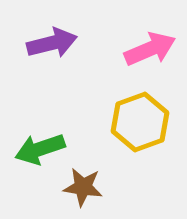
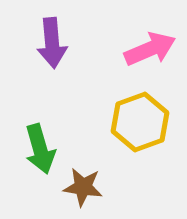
purple arrow: rotated 99 degrees clockwise
green arrow: rotated 87 degrees counterclockwise
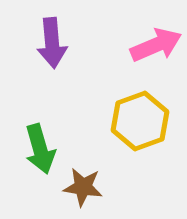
pink arrow: moved 6 px right, 4 px up
yellow hexagon: moved 1 px up
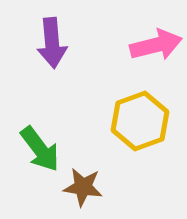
pink arrow: rotated 9 degrees clockwise
green arrow: rotated 21 degrees counterclockwise
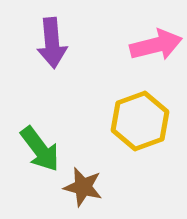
brown star: rotated 6 degrees clockwise
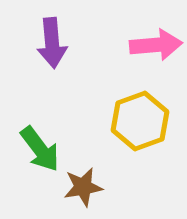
pink arrow: rotated 9 degrees clockwise
brown star: rotated 24 degrees counterclockwise
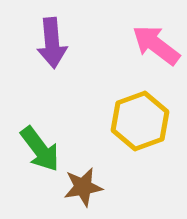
pink arrow: rotated 138 degrees counterclockwise
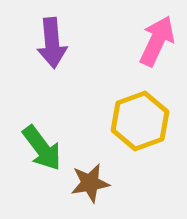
pink arrow: moved 1 px right, 4 px up; rotated 78 degrees clockwise
green arrow: moved 2 px right, 1 px up
brown star: moved 7 px right, 4 px up
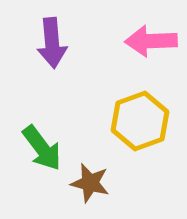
pink arrow: moved 6 px left; rotated 117 degrees counterclockwise
brown star: rotated 24 degrees clockwise
